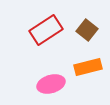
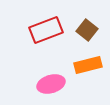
red rectangle: rotated 12 degrees clockwise
orange rectangle: moved 2 px up
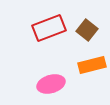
red rectangle: moved 3 px right, 2 px up
orange rectangle: moved 4 px right
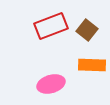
red rectangle: moved 2 px right, 2 px up
orange rectangle: rotated 16 degrees clockwise
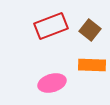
brown square: moved 3 px right
pink ellipse: moved 1 px right, 1 px up
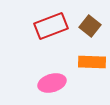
brown square: moved 4 px up
orange rectangle: moved 3 px up
